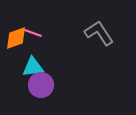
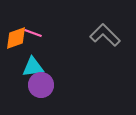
gray L-shape: moved 6 px right, 2 px down; rotated 12 degrees counterclockwise
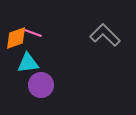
cyan triangle: moved 5 px left, 4 px up
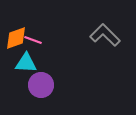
pink line: moved 7 px down
cyan triangle: moved 2 px left; rotated 10 degrees clockwise
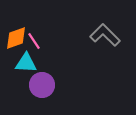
pink line: moved 1 px right, 1 px down; rotated 36 degrees clockwise
purple circle: moved 1 px right
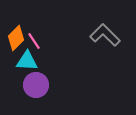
orange diamond: rotated 25 degrees counterclockwise
cyan triangle: moved 1 px right, 2 px up
purple circle: moved 6 px left
